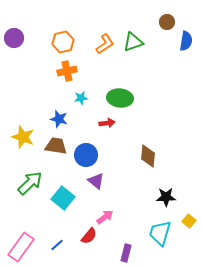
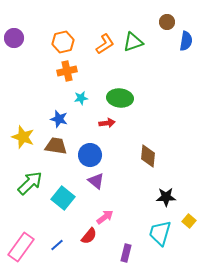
blue circle: moved 4 px right
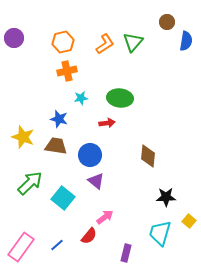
green triangle: rotated 30 degrees counterclockwise
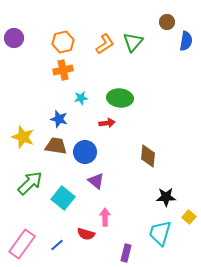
orange cross: moved 4 px left, 1 px up
blue circle: moved 5 px left, 3 px up
pink arrow: rotated 54 degrees counterclockwise
yellow square: moved 4 px up
red semicircle: moved 3 px left, 2 px up; rotated 66 degrees clockwise
pink rectangle: moved 1 px right, 3 px up
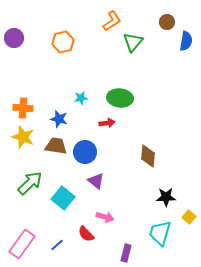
orange L-shape: moved 7 px right, 23 px up
orange cross: moved 40 px left, 38 px down; rotated 18 degrees clockwise
pink arrow: rotated 108 degrees clockwise
red semicircle: rotated 30 degrees clockwise
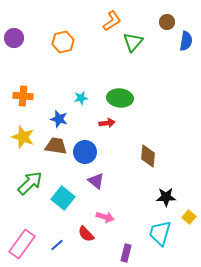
orange cross: moved 12 px up
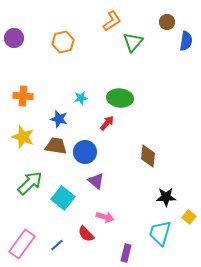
red arrow: rotated 42 degrees counterclockwise
